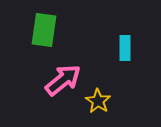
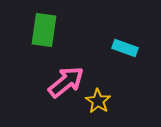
cyan rectangle: rotated 70 degrees counterclockwise
pink arrow: moved 3 px right, 2 px down
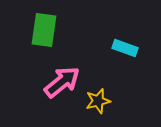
pink arrow: moved 4 px left
yellow star: rotated 25 degrees clockwise
